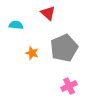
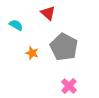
cyan semicircle: rotated 24 degrees clockwise
gray pentagon: moved 1 px up; rotated 20 degrees counterclockwise
pink cross: rotated 21 degrees counterclockwise
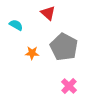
orange star: rotated 16 degrees counterclockwise
